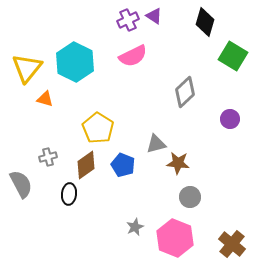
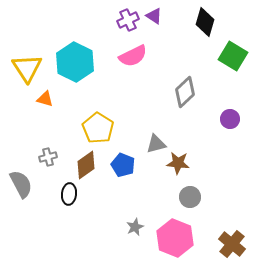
yellow triangle: rotated 12 degrees counterclockwise
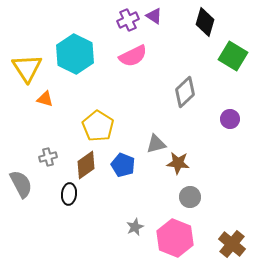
cyan hexagon: moved 8 px up
yellow pentagon: moved 2 px up
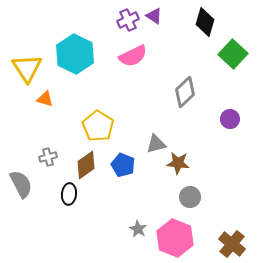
green square: moved 2 px up; rotated 12 degrees clockwise
gray star: moved 3 px right, 2 px down; rotated 18 degrees counterclockwise
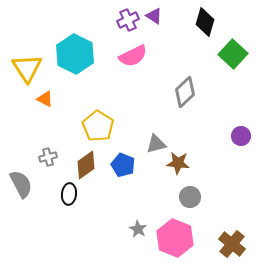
orange triangle: rotated 12 degrees clockwise
purple circle: moved 11 px right, 17 px down
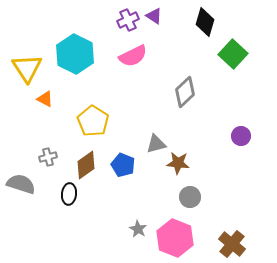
yellow pentagon: moved 5 px left, 5 px up
gray semicircle: rotated 44 degrees counterclockwise
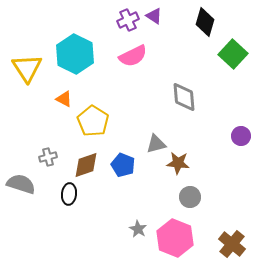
gray diamond: moved 1 px left, 5 px down; rotated 52 degrees counterclockwise
orange triangle: moved 19 px right
brown diamond: rotated 16 degrees clockwise
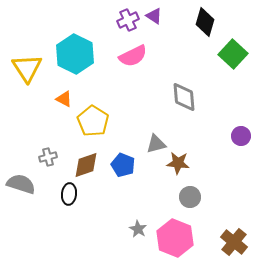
brown cross: moved 2 px right, 2 px up
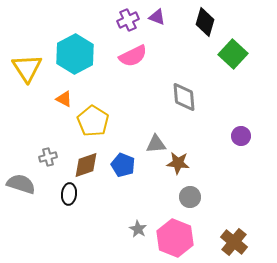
purple triangle: moved 3 px right, 1 px down; rotated 12 degrees counterclockwise
cyan hexagon: rotated 6 degrees clockwise
gray triangle: rotated 10 degrees clockwise
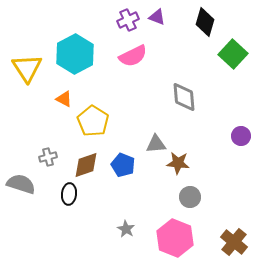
gray star: moved 12 px left
